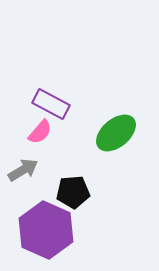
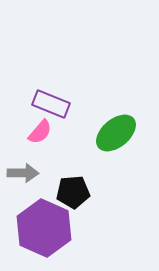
purple rectangle: rotated 6 degrees counterclockwise
gray arrow: moved 3 px down; rotated 32 degrees clockwise
purple hexagon: moved 2 px left, 2 px up
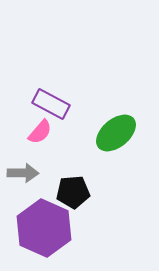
purple rectangle: rotated 6 degrees clockwise
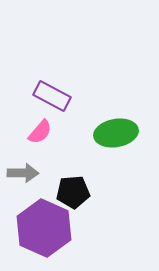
purple rectangle: moved 1 px right, 8 px up
green ellipse: rotated 30 degrees clockwise
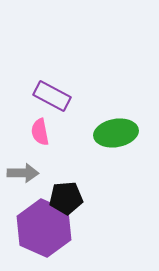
pink semicircle: rotated 128 degrees clockwise
black pentagon: moved 7 px left, 6 px down
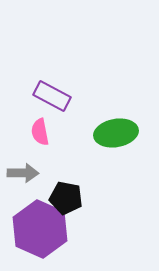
black pentagon: rotated 16 degrees clockwise
purple hexagon: moved 4 px left, 1 px down
